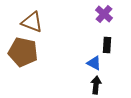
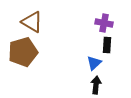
purple cross: moved 9 px down; rotated 30 degrees counterclockwise
brown triangle: rotated 10 degrees clockwise
brown pentagon: rotated 28 degrees counterclockwise
blue triangle: rotated 49 degrees clockwise
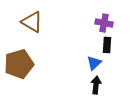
brown pentagon: moved 4 px left, 12 px down
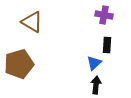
purple cross: moved 8 px up
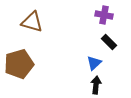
brown triangle: rotated 15 degrees counterclockwise
black rectangle: moved 2 px right, 3 px up; rotated 49 degrees counterclockwise
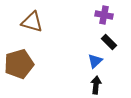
blue triangle: moved 1 px right, 2 px up
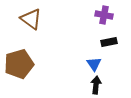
brown triangle: moved 1 px left, 3 px up; rotated 20 degrees clockwise
black rectangle: rotated 56 degrees counterclockwise
blue triangle: moved 1 px left, 3 px down; rotated 21 degrees counterclockwise
